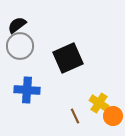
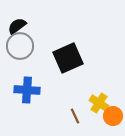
black semicircle: moved 1 px down
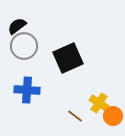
gray circle: moved 4 px right
brown line: rotated 28 degrees counterclockwise
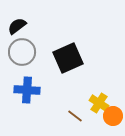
gray circle: moved 2 px left, 6 px down
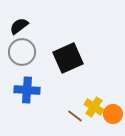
black semicircle: moved 2 px right
yellow cross: moved 5 px left, 4 px down
orange circle: moved 2 px up
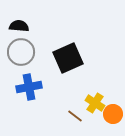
black semicircle: rotated 42 degrees clockwise
gray circle: moved 1 px left
blue cross: moved 2 px right, 3 px up; rotated 15 degrees counterclockwise
yellow cross: moved 1 px right, 4 px up
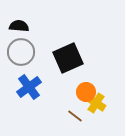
blue cross: rotated 25 degrees counterclockwise
yellow cross: moved 1 px right
orange circle: moved 27 px left, 22 px up
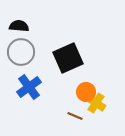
brown line: rotated 14 degrees counterclockwise
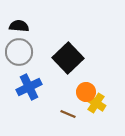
gray circle: moved 2 px left
black square: rotated 20 degrees counterclockwise
blue cross: rotated 10 degrees clockwise
brown line: moved 7 px left, 2 px up
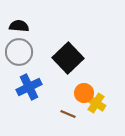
orange circle: moved 2 px left, 1 px down
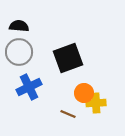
black square: rotated 24 degrees clockwise
yellow cross: rotated 36 degrees counterclockwise
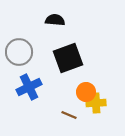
black semicircle: moved 36 px right, 6 px up
orange circle: moved 2 px right, 1 px up
brown line: moved 1 px right, 1 px down
